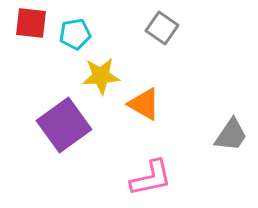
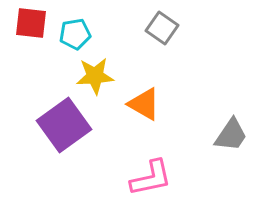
yellow star: moved 6 px left
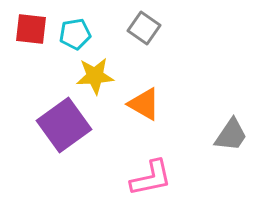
red square: moved 6 px down
gray square: moved 18 px left
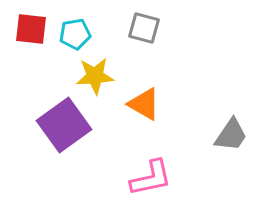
gray square: rotated 20 degrees counterclockwise
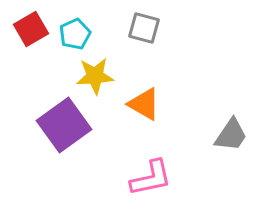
red square: rotated 36 degrees counterclockwise
cyan pentagon: rotated 16 degrees counterclockwise
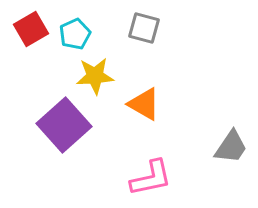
purple square: rotated 6 degrees counterclockwise
gray trapezoid: moved 12 px down
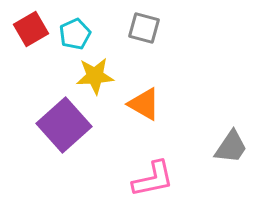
pink L-shape: moved 2 px right, 1 px down
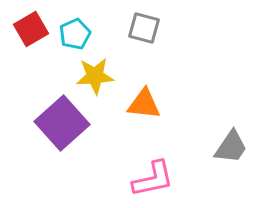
orange triangle: rotated 24 degrees counterclockwise
purple square: moved 2 px left, 2 px up
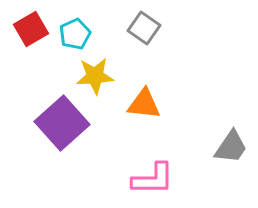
gray square: rotated 20 degrees clockwise
pink L-shape: rotated 12 degrees clockwise
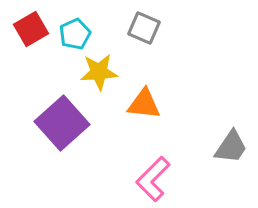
gray square: rotated 12 degrees counterclockwise
yellow star: moved 4 px right, 4 px up
pink L-shape: rotated 135 degrees clockwise
